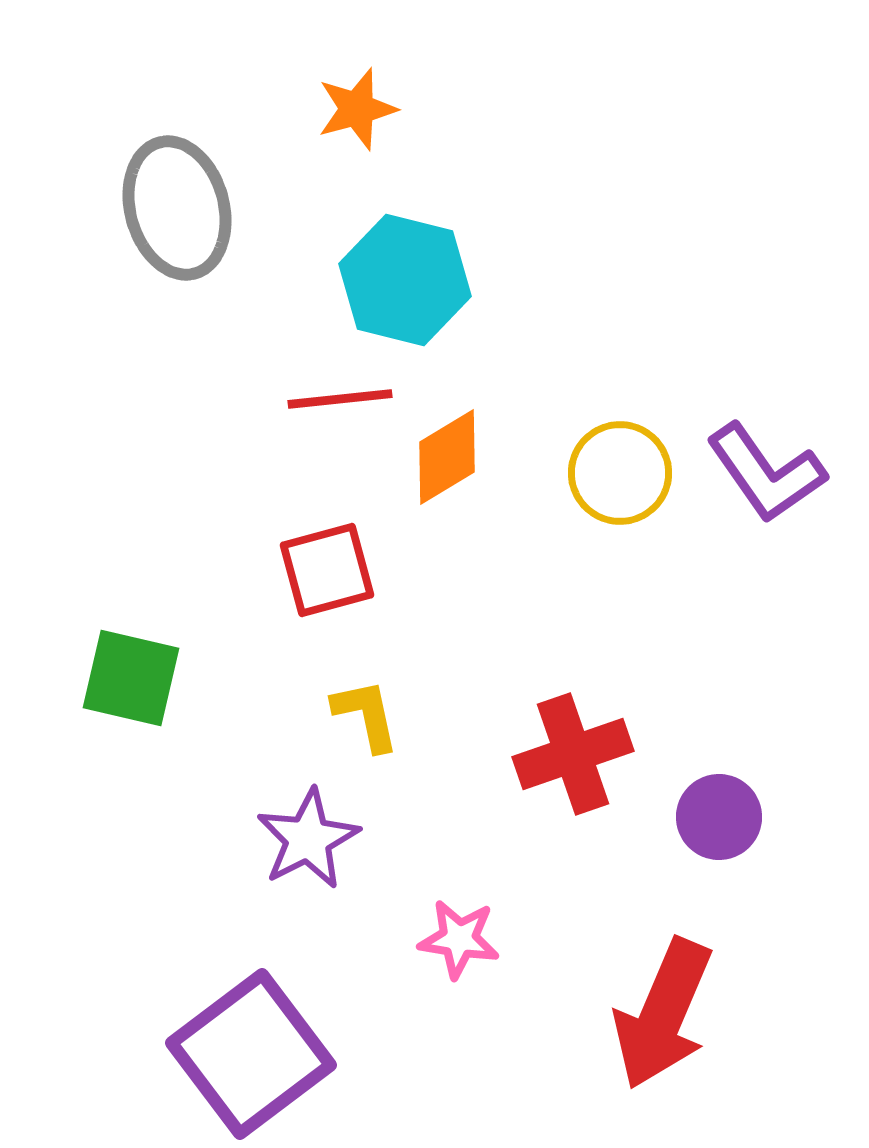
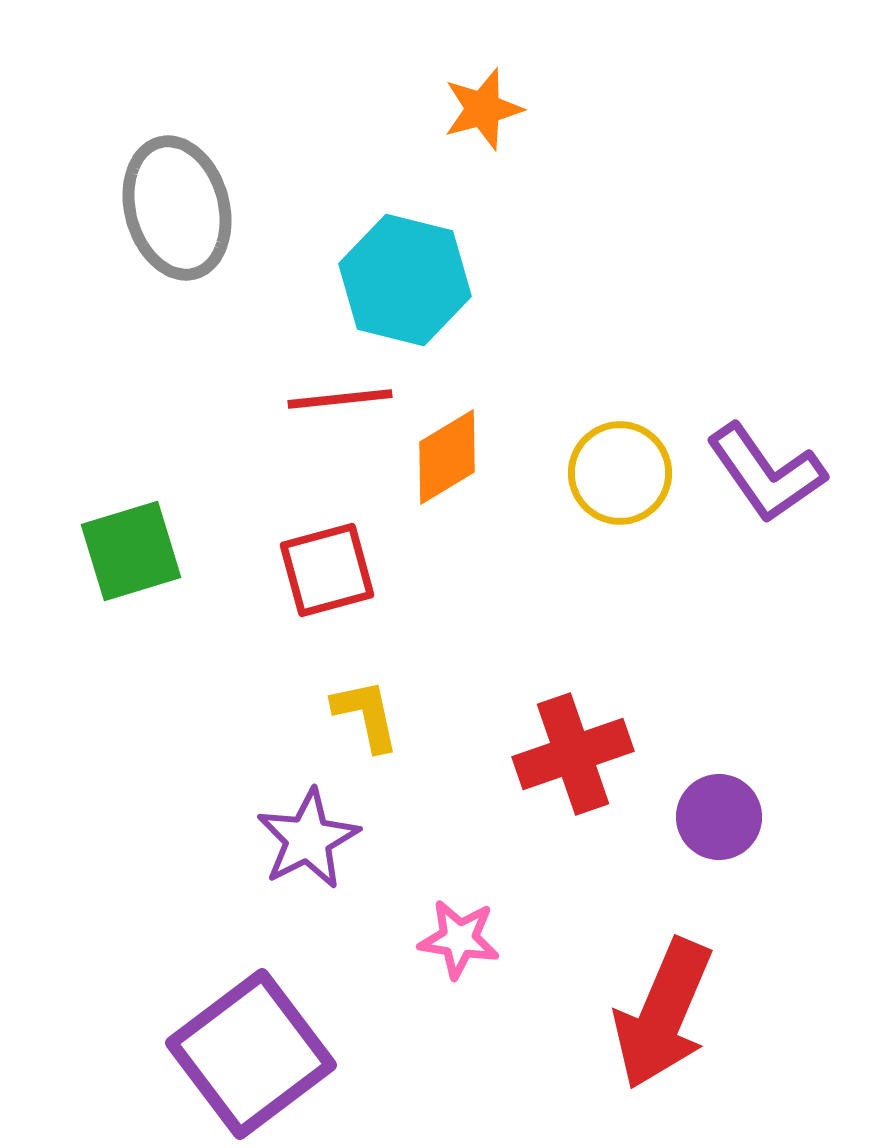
orange star: moved 126 px right
green square: moved 127 px up; rotated 30 degrees counterclockwise
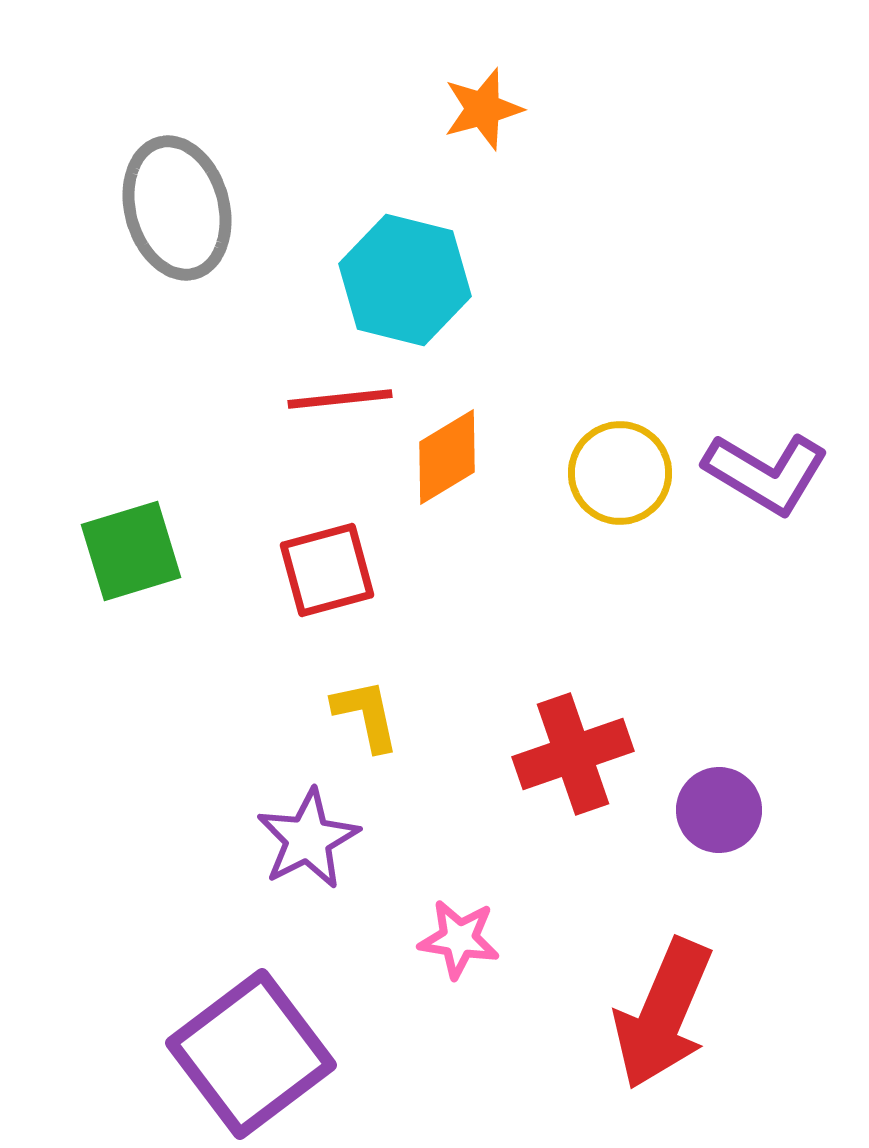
purple L-shape: rotated 24 degrees counterclockwise
purple circle: moved 7 px up
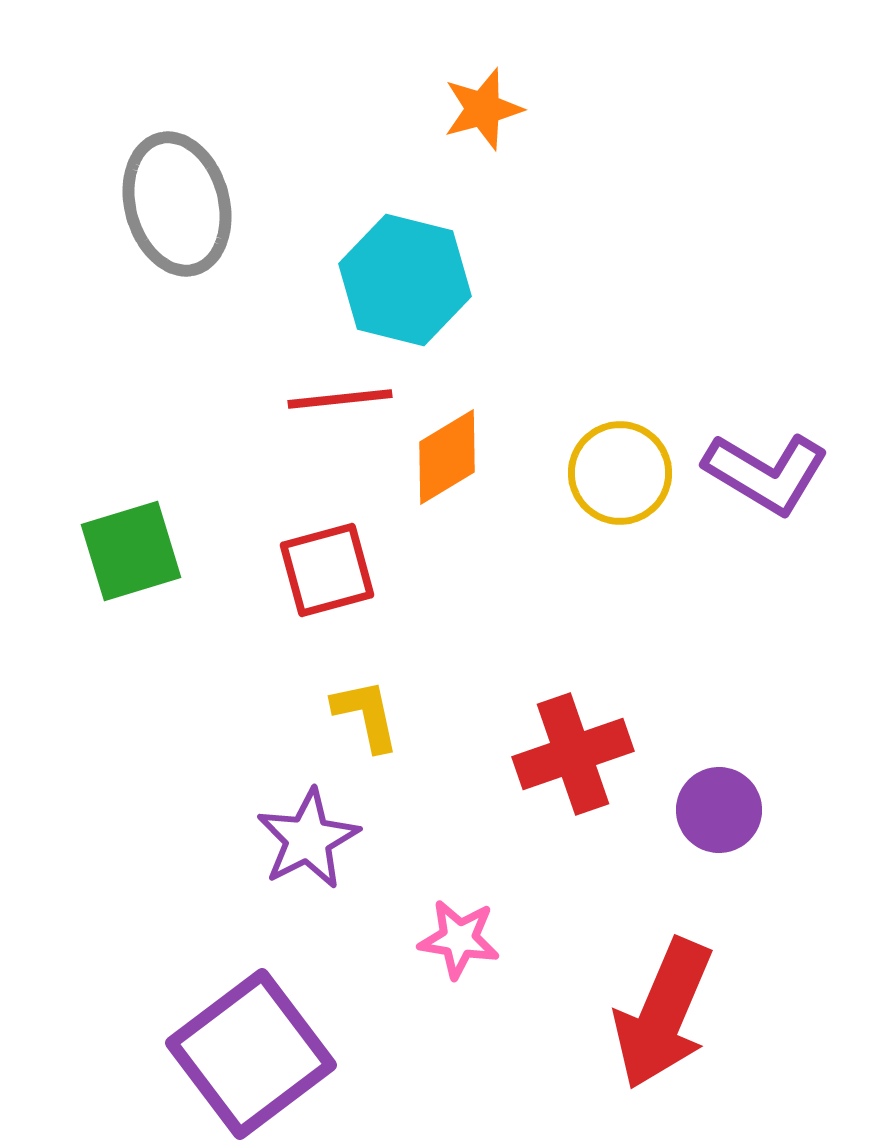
gray ellipse: moved 4 px up
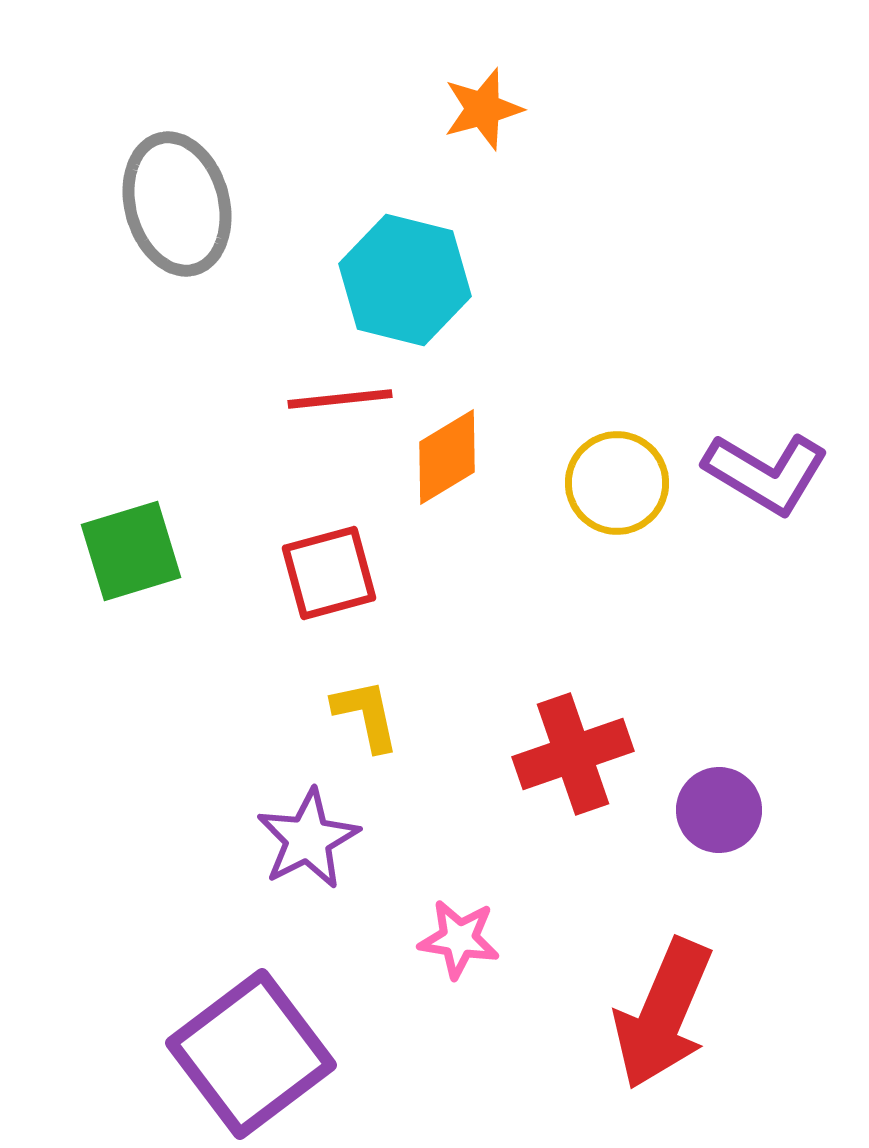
yellow circle: moved 3 px left, 10 px down
red square: moved 2 px right, 3 px down
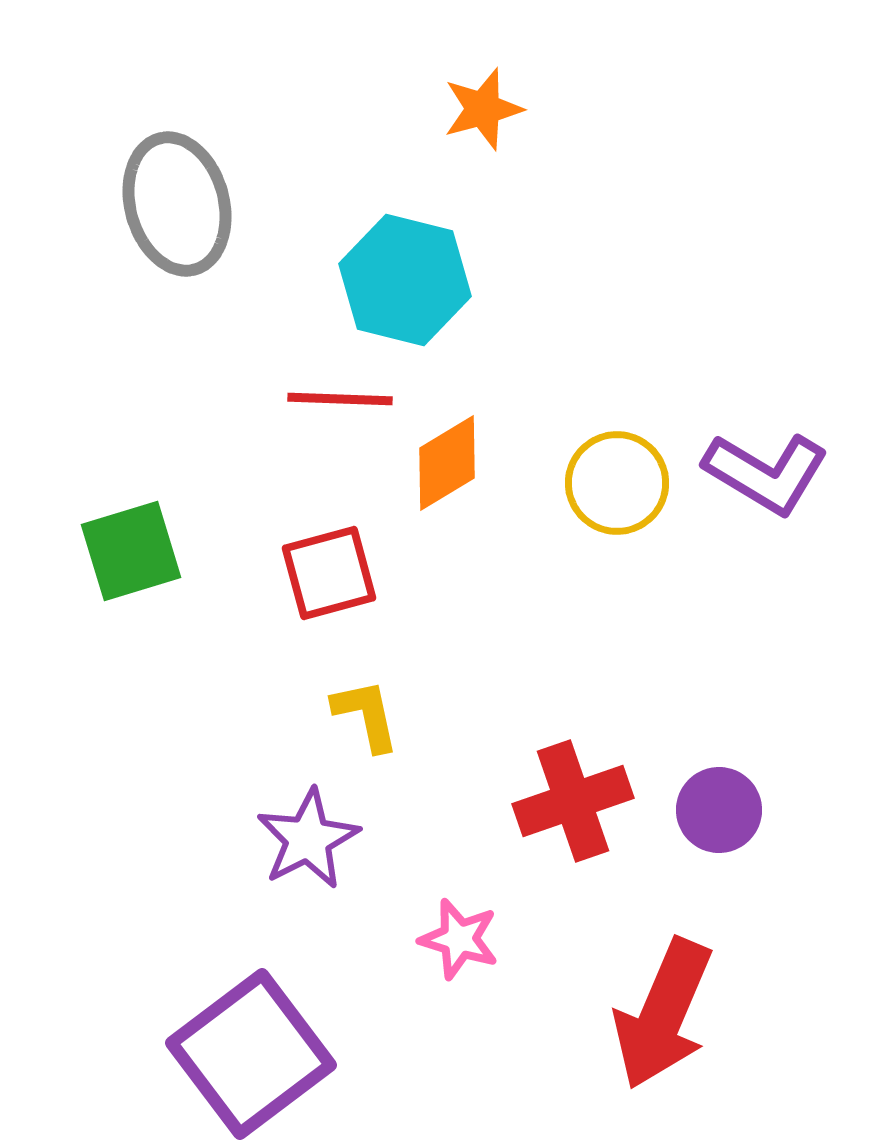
red line: rotated 8 degrees clockwise
orange diamond: moved 6 px down
red cross: moved 47 px down
pink star: rotated 8 degrees clockwise
